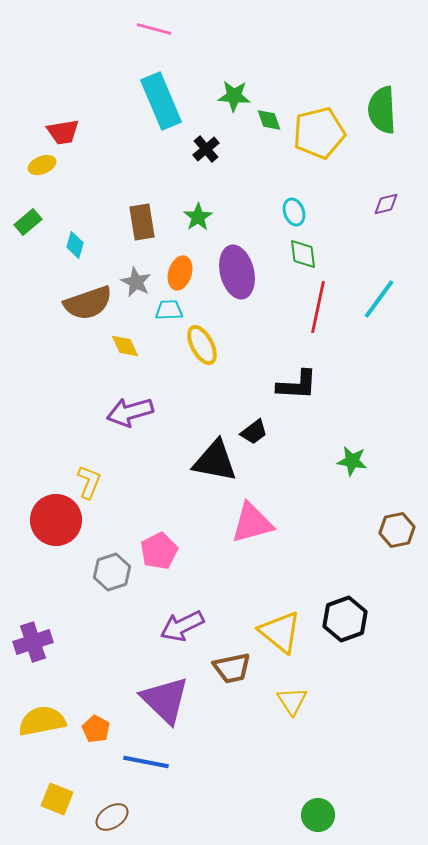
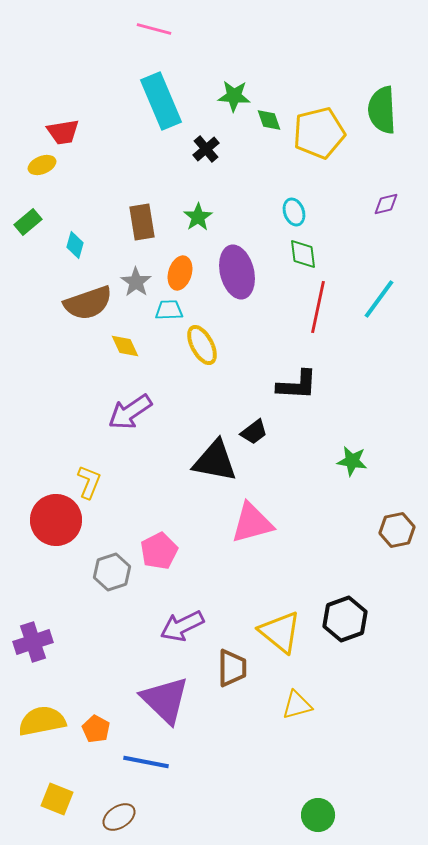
gray star at (136, 282): rotated 8 degrees clockwise
purple arrow at (130, 412): rotated 18 degrees counterclockwise
brown trapezoid at (232, 668): rotated 78 degrees counterclockwise
yellow triangle at (292, 701): moved 5 px right, 4 px down; rotated 48 degrees clockwise
brown ellipse at (112, 817): moved 7 px right
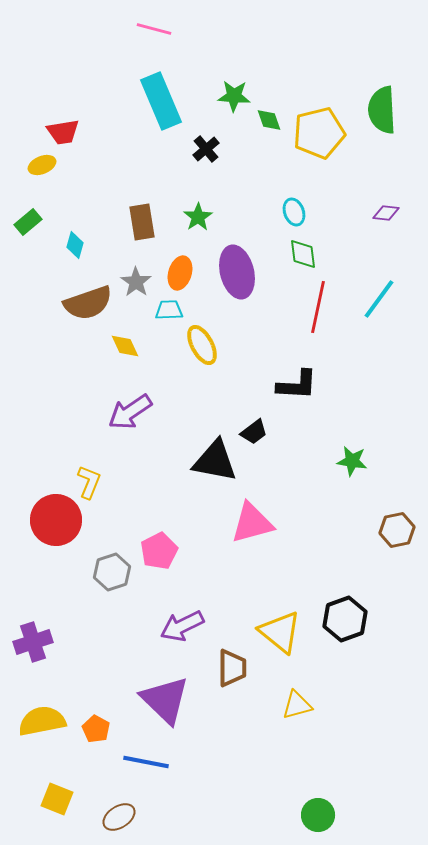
purple diamond at (386, 204): moved 9 px down; rotated 20 degrees clockwise
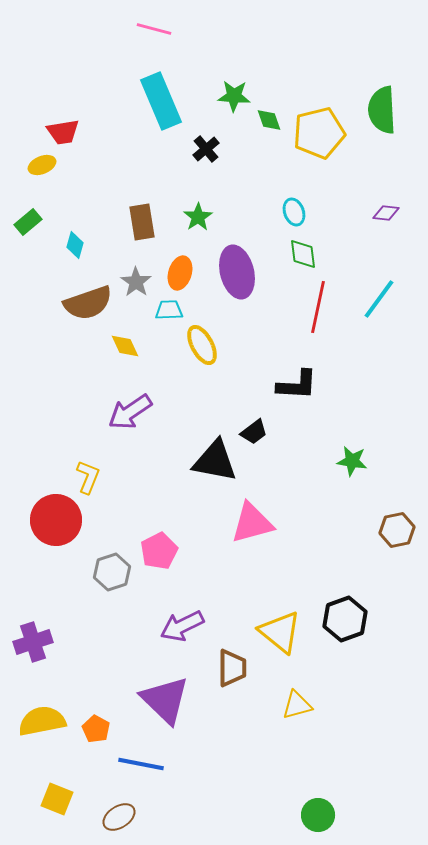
yellow L-shape at (89, 482): moved 1 px left, 5 px up
blue line at (146, 762): moved 5 px left, 2 px down
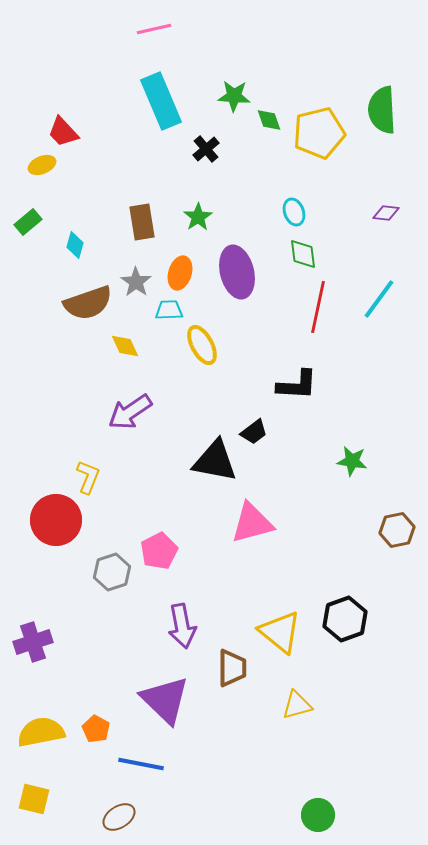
pink line at (154, 29): rotated 28 degrees counterclockwise
red trapezoid at (63, 132): rotated 56 degrees clockwise
purple arrow at (182, 626): rotated 75 degrees counterclockwise
yellow semicircle at (42, 721): moved 1 px left, 11 px down
yellow square at (57, 799): moved 23 px left; rotated 8 degrees counterclockwise
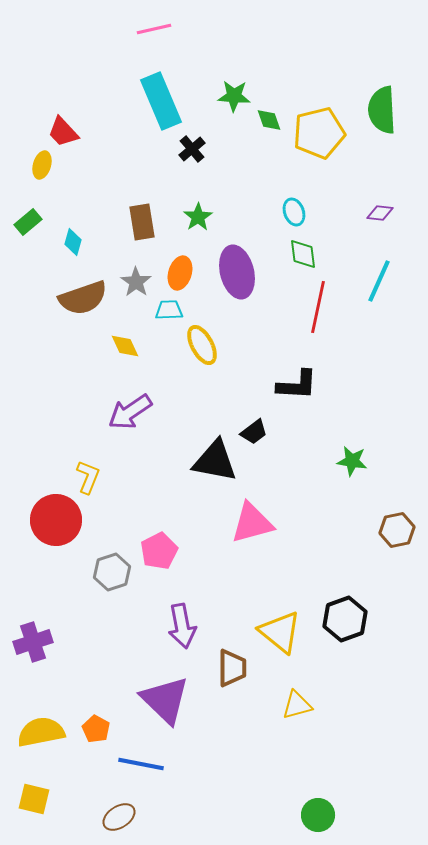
black cross at (206, 149): moved 14 px left
yellow ellipse at (42, 165): rotated 52 degrees counterclockwise
purple diamond at (386, 213): moved 6 px left
cyan diamond at (75, 245): moved 2 px left, 3 px up
cyan line at (379, 299): moved 18 px up; rotated 12 degrees counterclockwise
brown semicircle at (88, 303): moved 5 px left, 5 px up
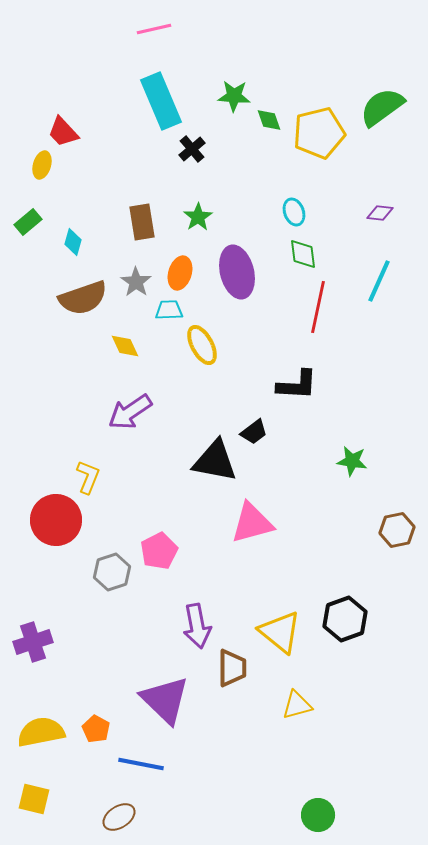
green semicircle at (382, 110): moved 3 px up; rotated 57 degrees clockwise
purple arrow at (182, 626): moved 15 px right
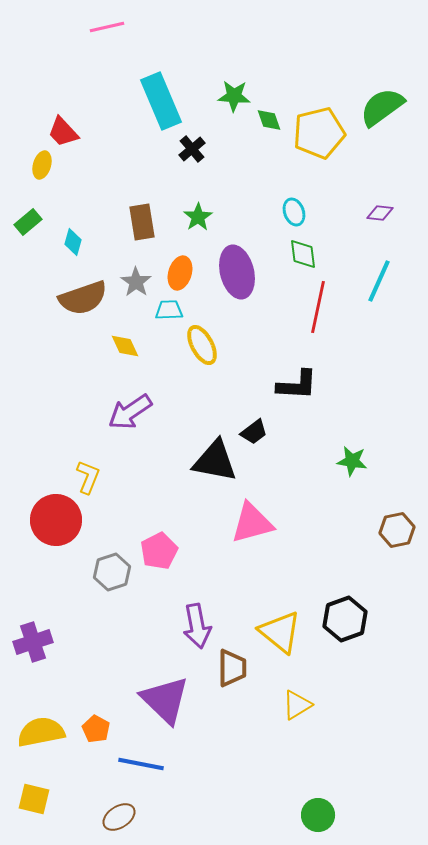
pink line at (154, 29): moved 47 px left, 2 px up
yellow triangle at (297, 705): rotated 16 degrees counterclockwise
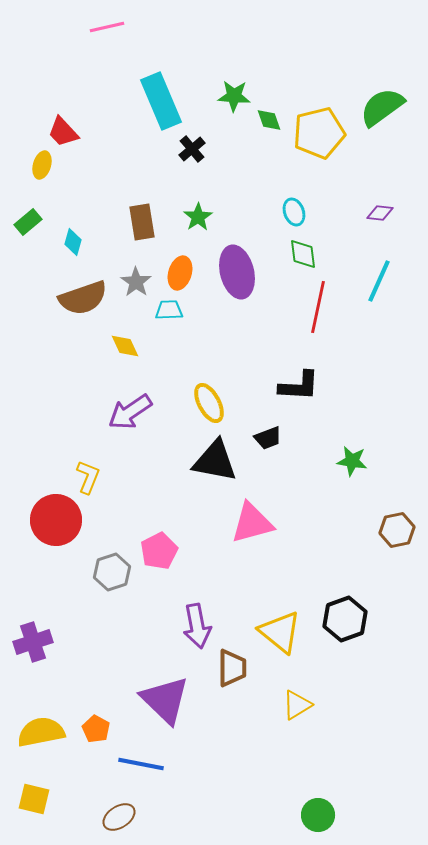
yellow ellipse at (202, 345): moved 7 px right, 58 px down
black L-shape at (297, 385): moved 2 px right, 1 px down
black trapezoid at (254, 432): moved 14 px right, 6 px down; rotated 16 degrees clockwise
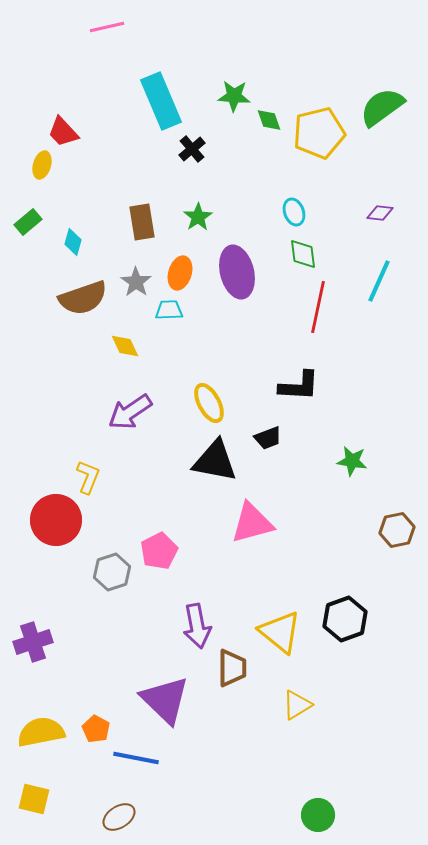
blue line at (141, 764): moved 5 px left, 6 px up
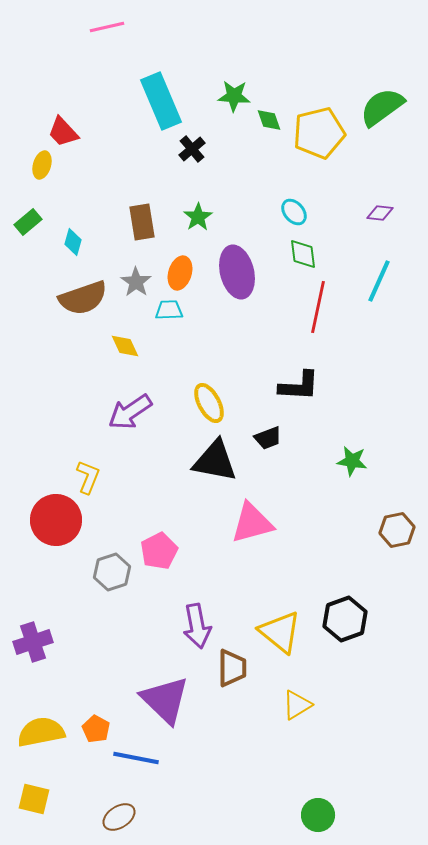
cyan ellipse at (294, 212): rotated 20 degrees counterclockwise
